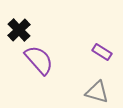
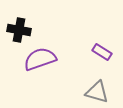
black cross: rotated 35 degrees counterclockwise
purple semicircle: moved 1 px right, 1 px up; rotated 68 degrees counterclockwise
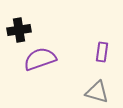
black cross: rotated 20 degrees counterclockwise
purple rectangle: rotated 66 degrees clockwise
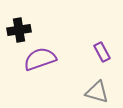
purple rectangle: rotated 36 degrees counterclockwise
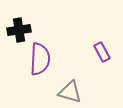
purple semicircle: rotated 112 degrees clockwise
gray triangle: moved 27 px left
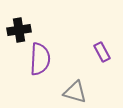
gray triangle: moved 5 px right
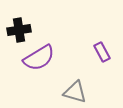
purple semicircle: moved 1 px left, 1 px up; rotated 56 degrees clockwise
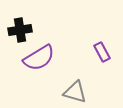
black cross: moved 1 px right
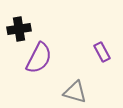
black cross: moved 1 px left, 1 px up
purple semicircle: rotated 32 degrees counterclockwise
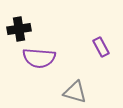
purple rectangle: moved 1 px left, 5 px up
purple semicircle: rotated 68 degrees clockwise
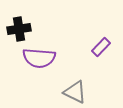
purple rectangle: rotated 72 degrees clockwise
gray triangle: rotated 10 degrees clockwise
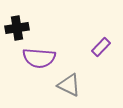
black cross: moved 2 px left, 1 px up
gray triangle: moved 6 px left, 7 px up
